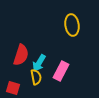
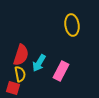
yellow semicircle: moved 16 px left, 3 px up
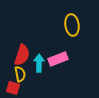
red semicircle: moved 1 px right
cyan arrow: rotated 150 degrees clockwise
pink rectangle: moved 3 px left, 12 px up; rotated 42 degrees clockwise
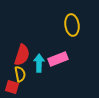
red square: moved 1 px left, 1 px up
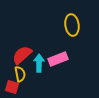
red semicircle: rotated 150 degrees counterclockwise
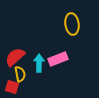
yellow ellipse: moved 1 px up
red semicircle: moved 7 px left, 2 px down
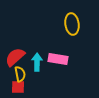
pink rectangle: rotated 30 degrees clockwise
cyan arrow: moved 2 px left, 1 px up
red square: moved 6 px right; rotated 16 degrees counterclockwise
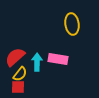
yellow semicircle: rotated 49 degrees clockwise
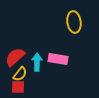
yellow ellipse: moved 2 px right, 2 px up
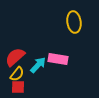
cyan arrow: moved 1 px right, 3 px down; rotated 42 degrees clockwise
yellow semicircle: moved 3 px left
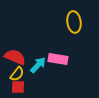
red semicircle: rotated 65 degrees clockwise
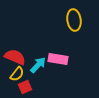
yellow ellipse: moved 2 px up
red square: moved 7 px right; rotated 24 degrees counterclockwise
